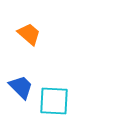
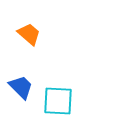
cyan square: moved 4 px right
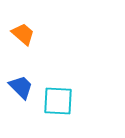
orange trapezoid: moved 6 px left
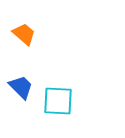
orange trapezoid: moved 1 px right
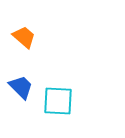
orange trapezoid: moved 3 px down
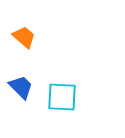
cyan square: moved 4 px right, 4 px up
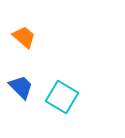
cyan square: rotated 28 degrees clockwise
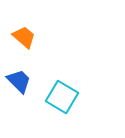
blue trapezoid: moved 2 px left, 6 px up
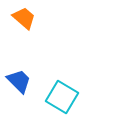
orange trapezoid: moved 19 px up
